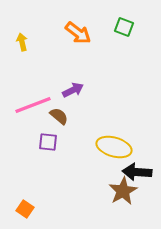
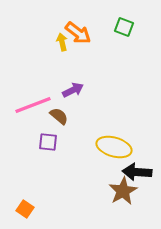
yellow arrow: moved 40 px right
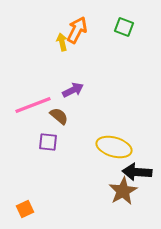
orange arrow: moved 1 px left, 3 px up; rotated 100 degrees counterclockwise
orange square: rotated 30 degrees clockwise
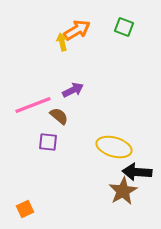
orange arrow: rotated 32 degrees clockwise
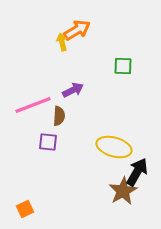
green square: moved 1 px left, 39 px down; rotated 18 degrees counterclockwise
brown semicircle: rotated 54 degrees clockwise
black arrow: rotated 116 degrees clockwise
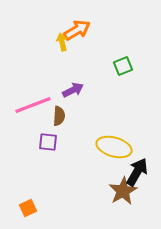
green square: rotated 24 degrees counterclockwise
orange square: moved 3 px right, 1 px up
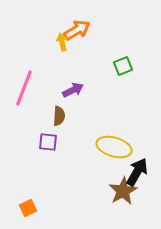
pink line: moved 9 px left, 17 px up; rotated 48 degrees counterclockwise
